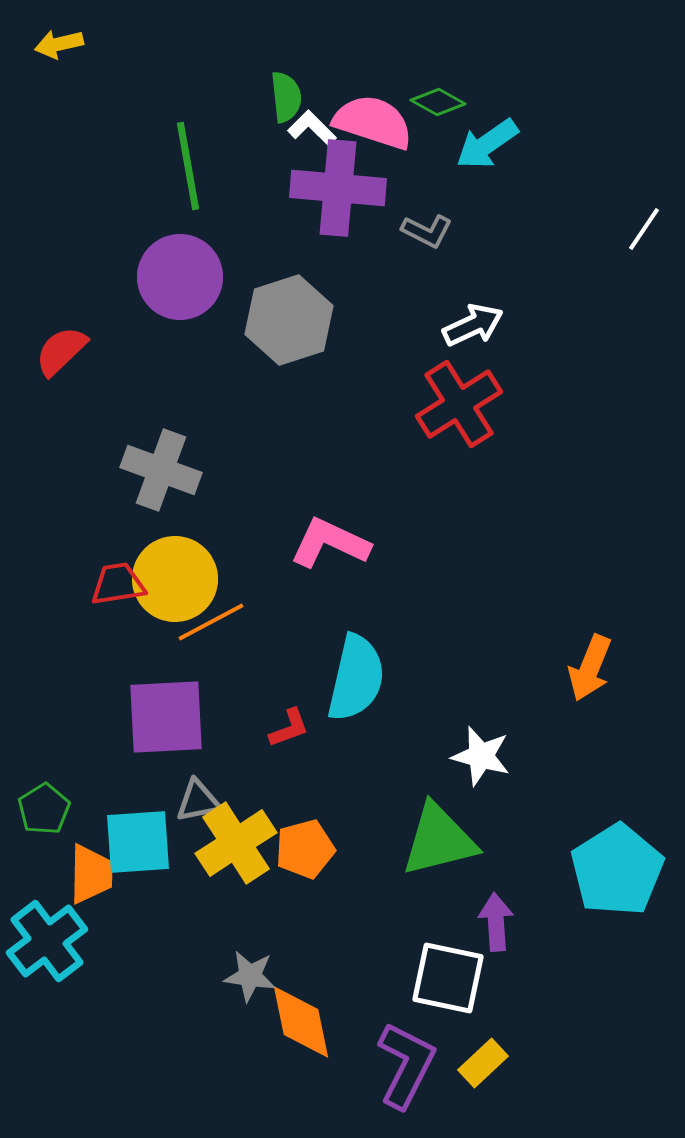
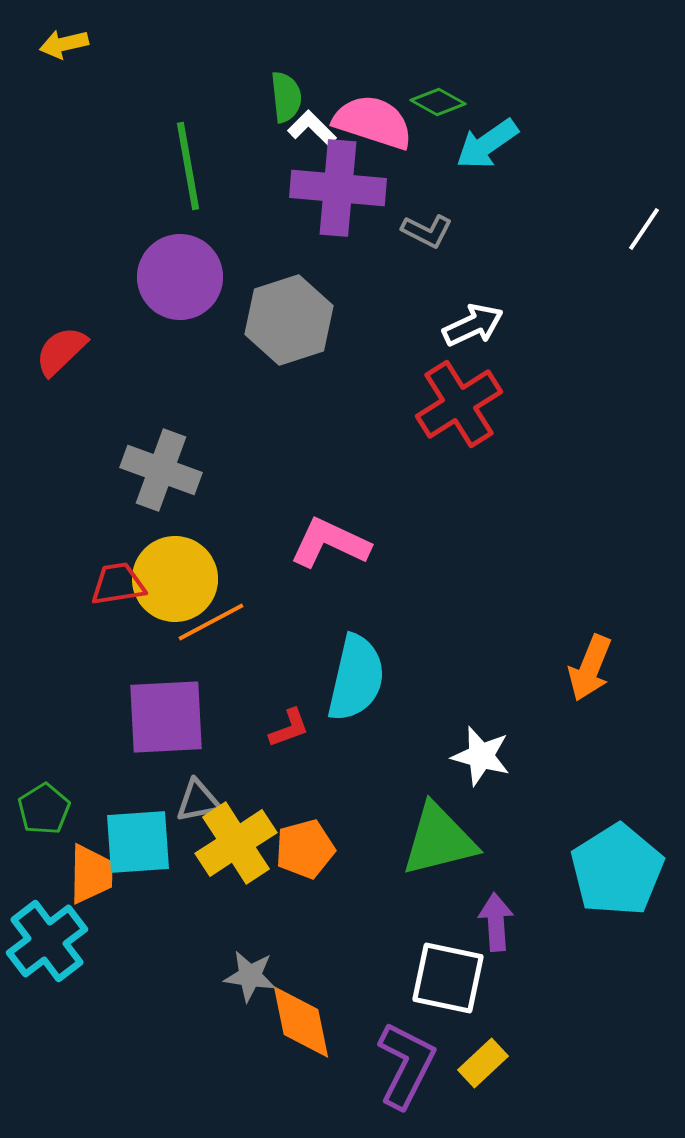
yellow arrow: moved 5 px right
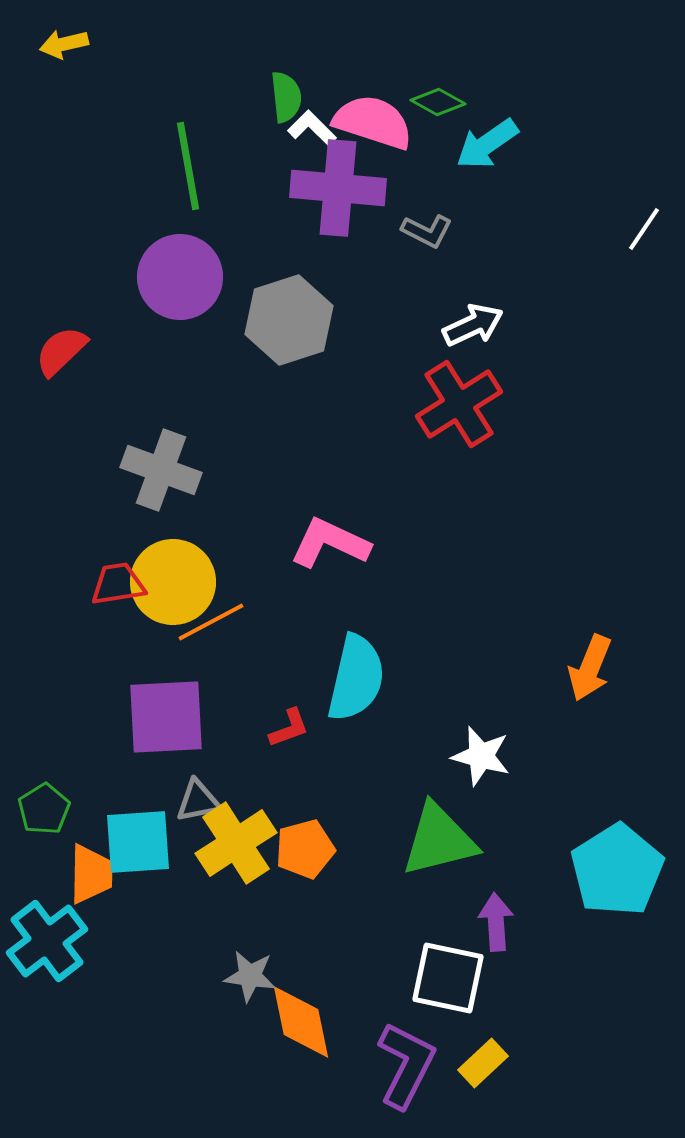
yellow circle: moved 2 px left, 3 px down
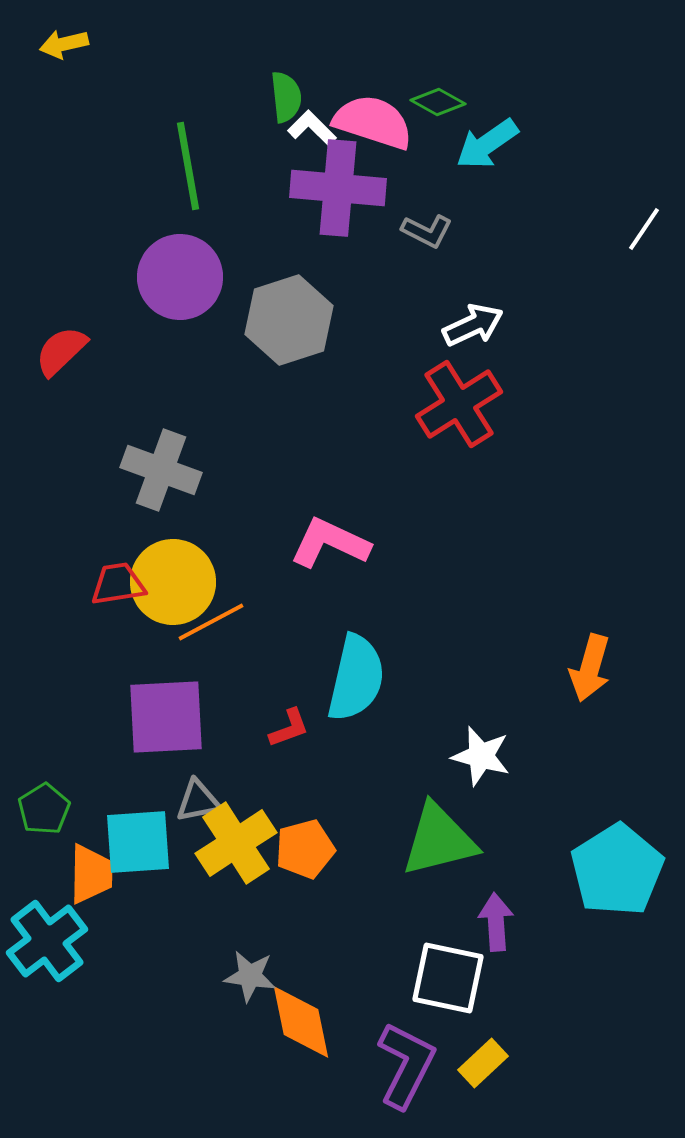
orange arrow: rotated 6 degrees counterclockwise
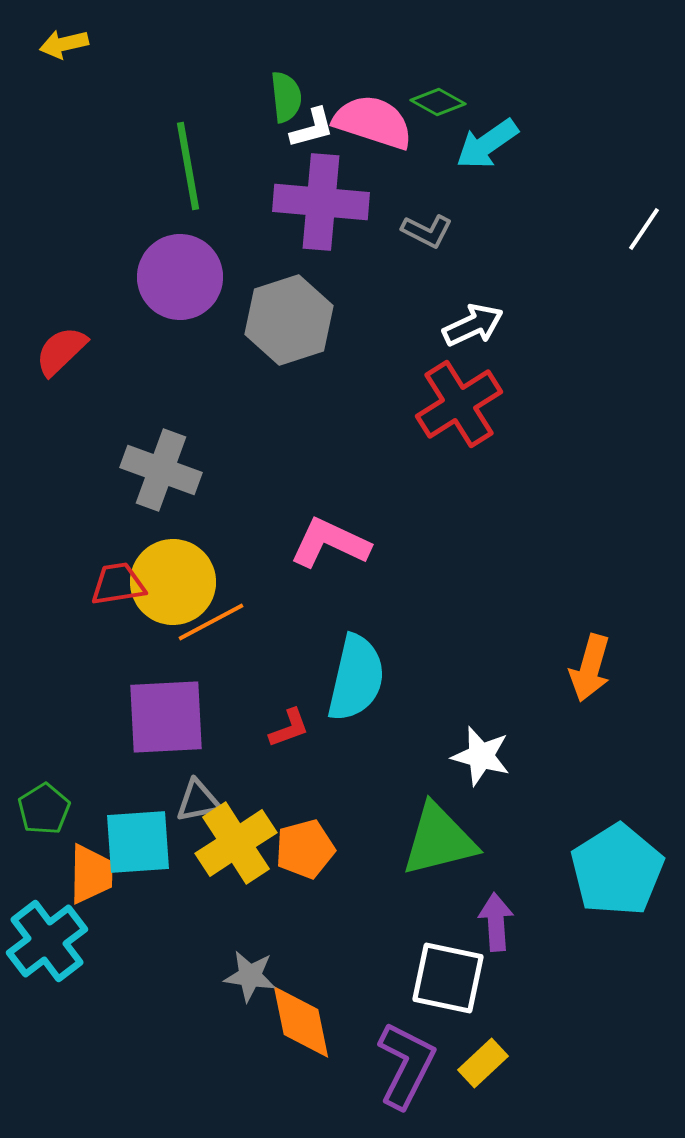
white L-shape: rotated 120 degrees clockwise
purple cross: moved 17 px left, 14 px down
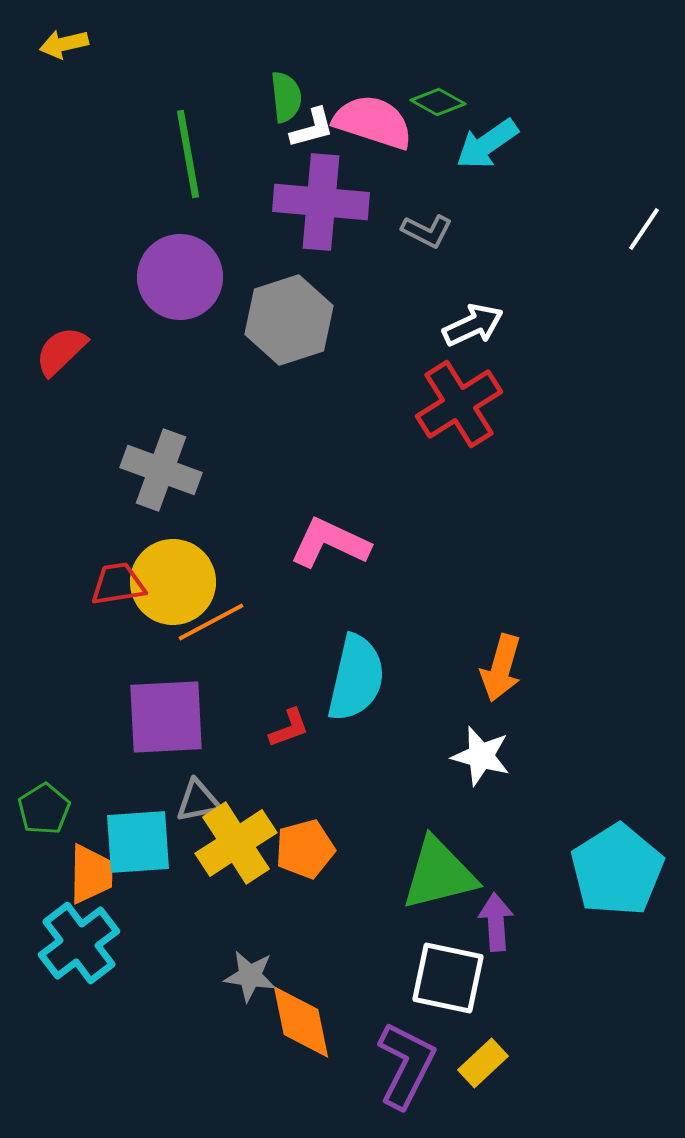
green line: moved 12 px up
orange arrow: moved 89 px left
green triangle: moved 34 px down
cyan cross: moved 32 px right, 2 px down
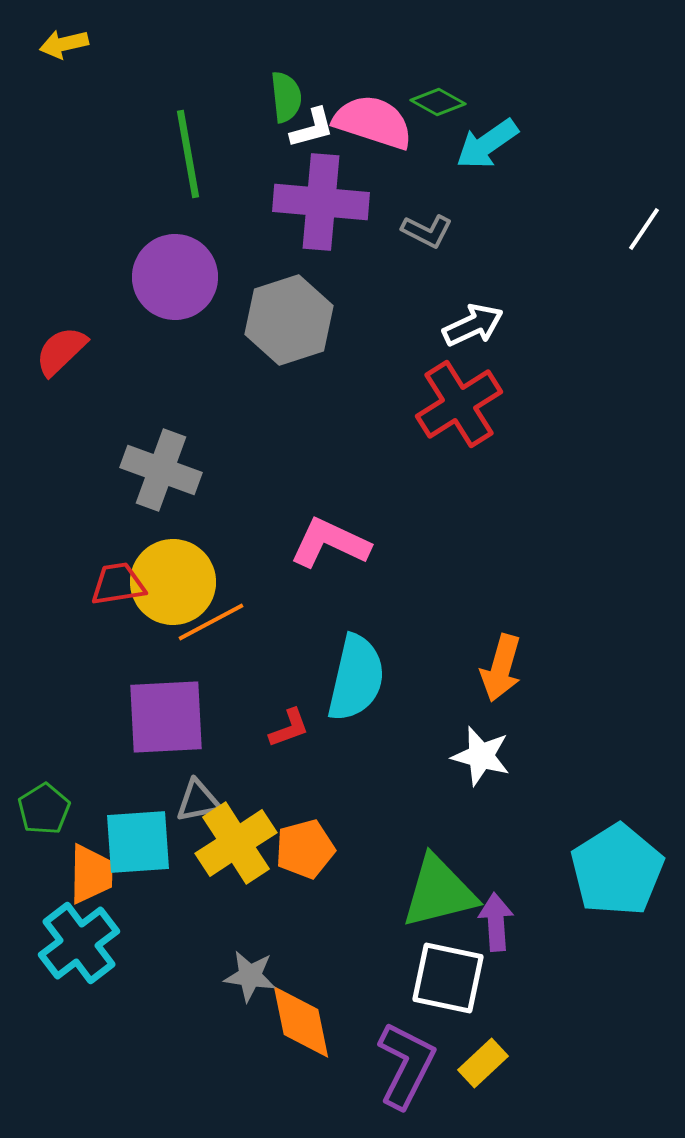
purple circle: moved 5 px left
green triangle: moved 18 px down
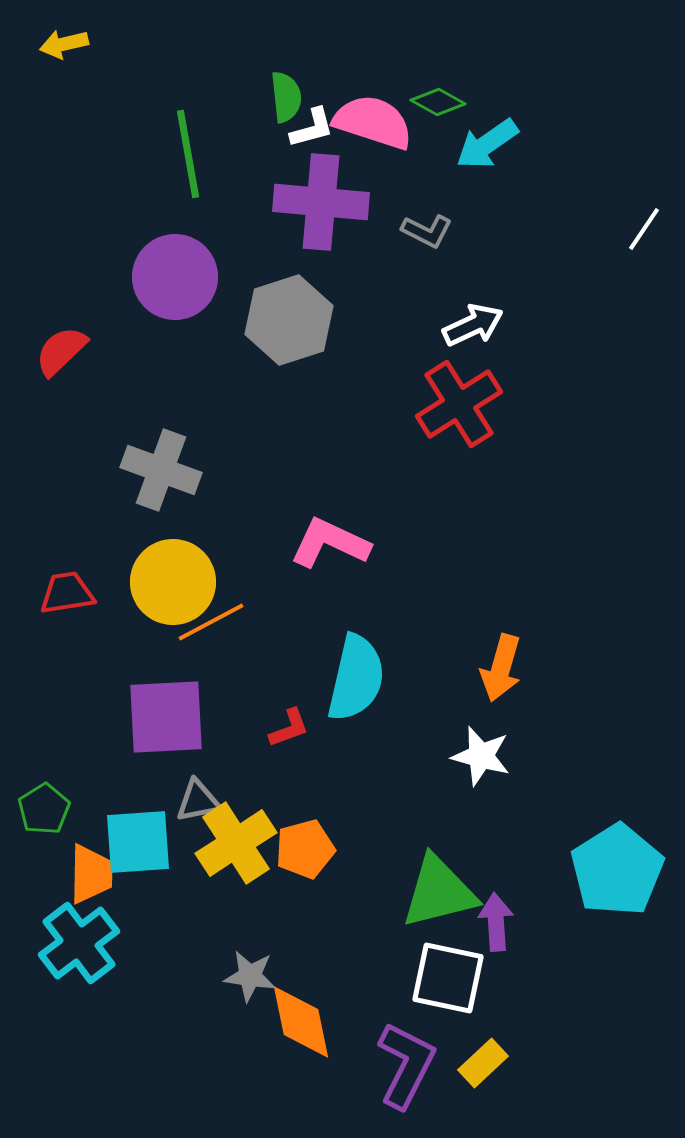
red trapezoid: moved 51 px left, 9 px down
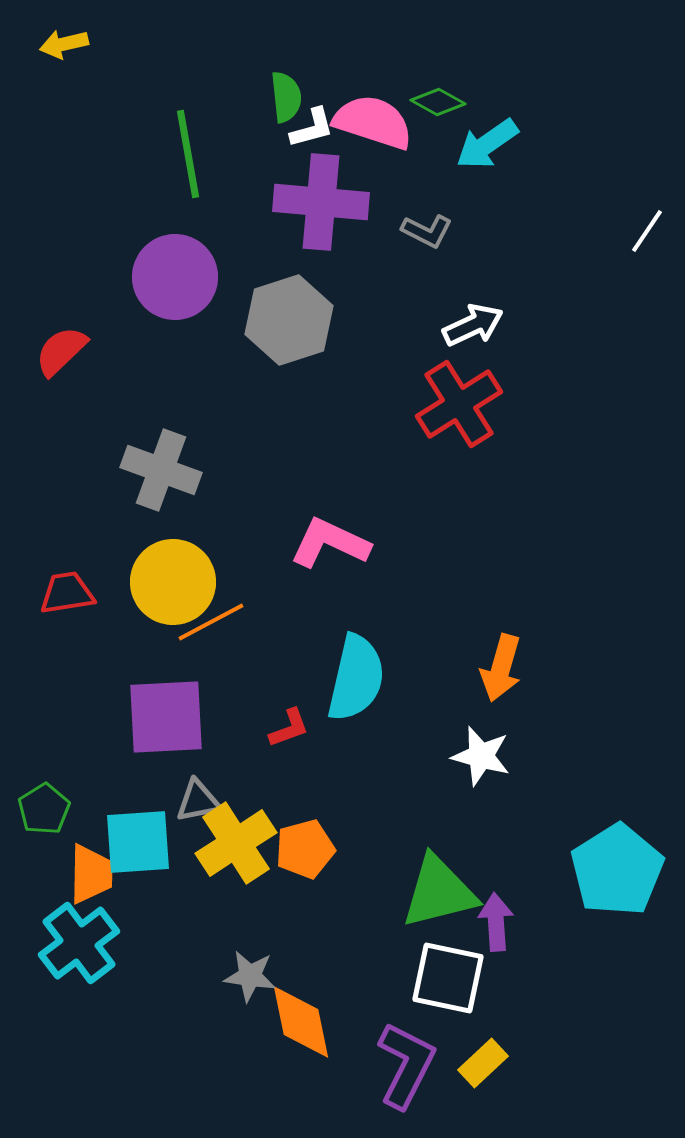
white line: moved 3 px right, 2 px down
